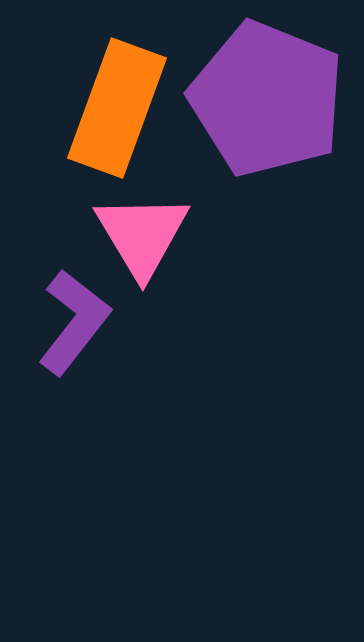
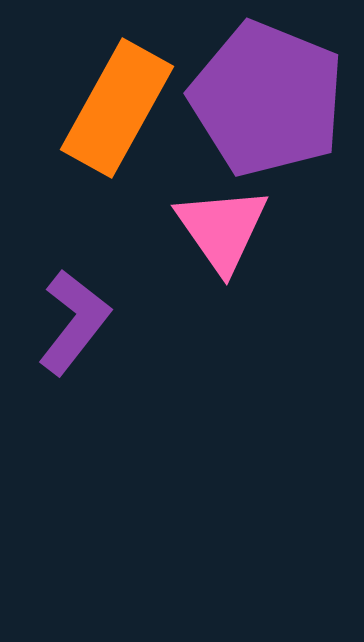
orange rectangle: rotated 9 degrees clockwise
pink triangle: moved 80 px right, 6 px up; rotated 4 degrees counterclockwise
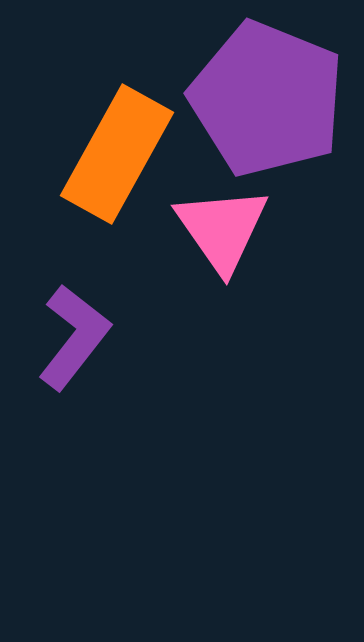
orange rectangle: moved 46 px down
purple L-shape: moved 15 px down
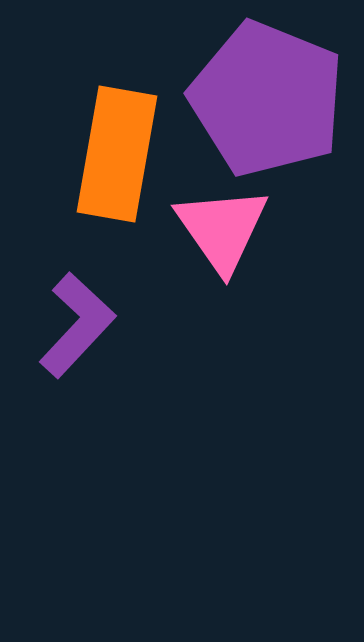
orange rectangle: rotated 19 degrees counterclockwise
purple L-shape: moved 3 px right, 12 px up; rotated 5 degrees clockwise
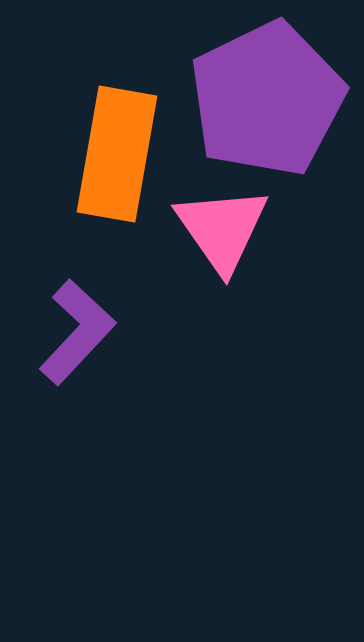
purple pentagon: rotated 24 degrees clockwise
purple L-shape: moved 7 px down
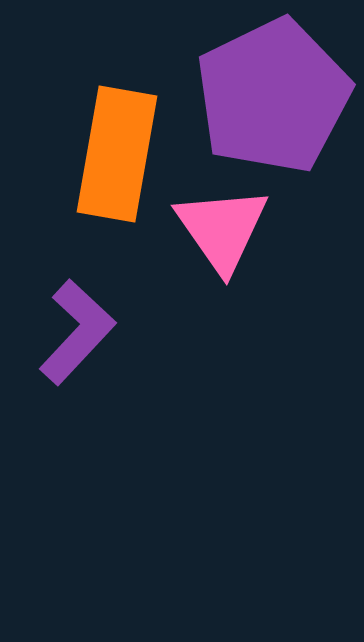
purple pentagon: moved 6 px right, 3 px up
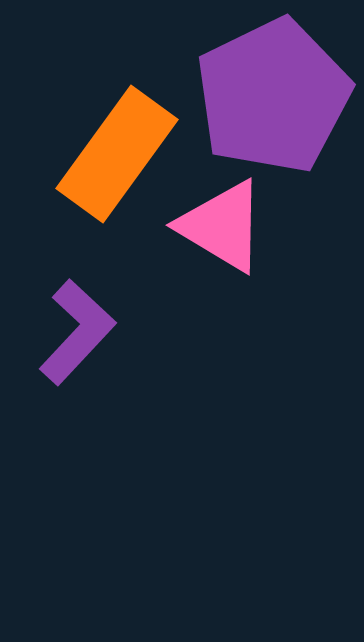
orange rectangle: rotated 26 degrees clockwise
pink triangle: moved 3 px up; rotated 24 degrees counterclockwise
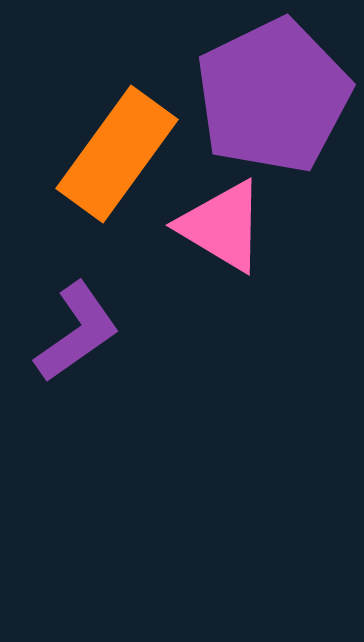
purple L-shape: rotated 12 degrees clockwise
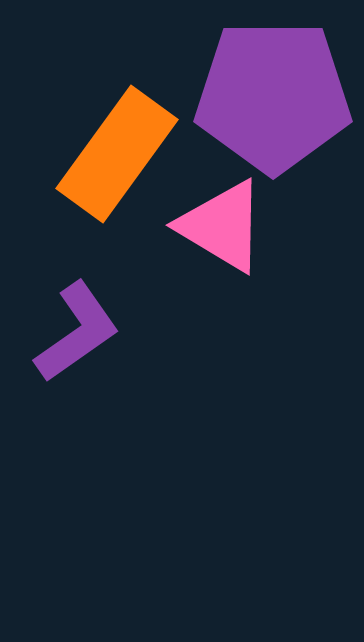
purple pentagon: rotated 26 degrees clockwise
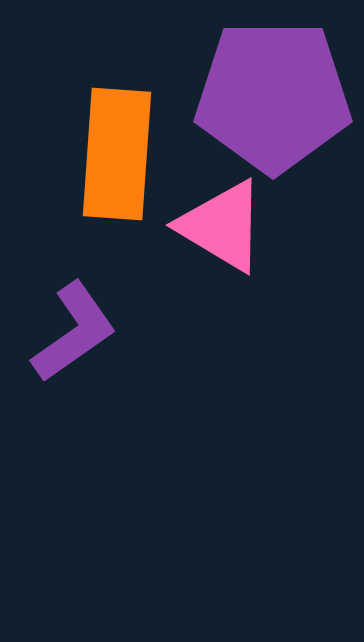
orange rectangle: rotated 32 degrees counterclockwise
purple L-shape: moved 3 px left
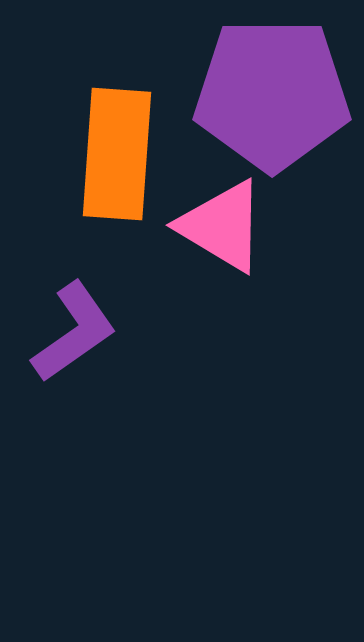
purple pentagon: moved 1 px left, 2 px up
